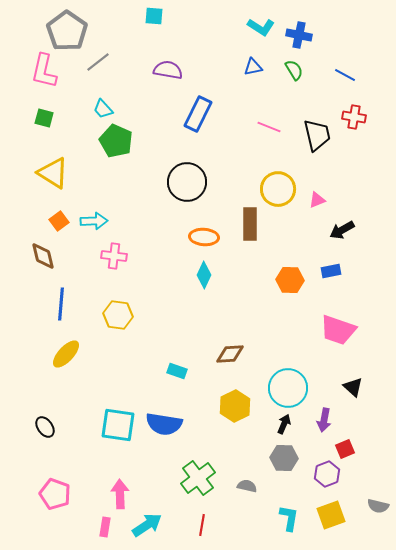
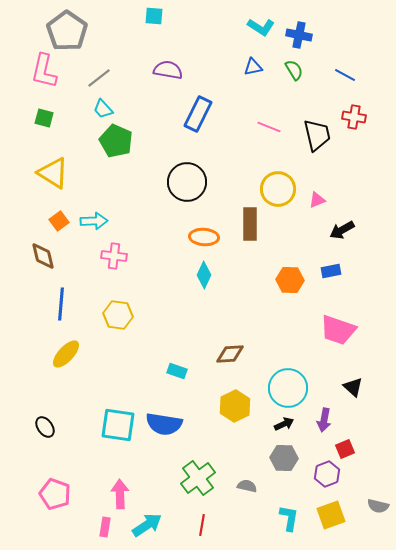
gray line at (98, 62): moved 1 px right, 16 px down
black arrow at (284, 424): rotated 42 degrees clockwise
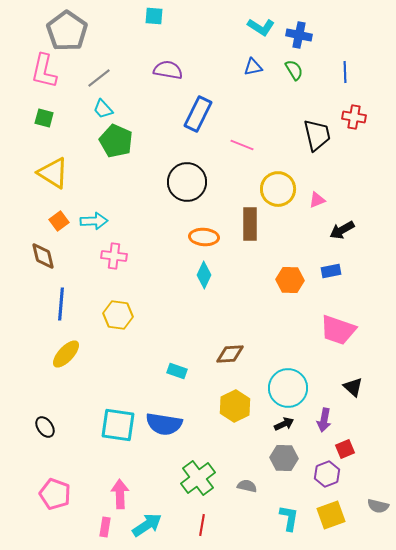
blue line at (345, 75): moved 3 px up; rotated 60 degrees clockwise
pink line at (269, 127): moved 27 px left, 18 px down
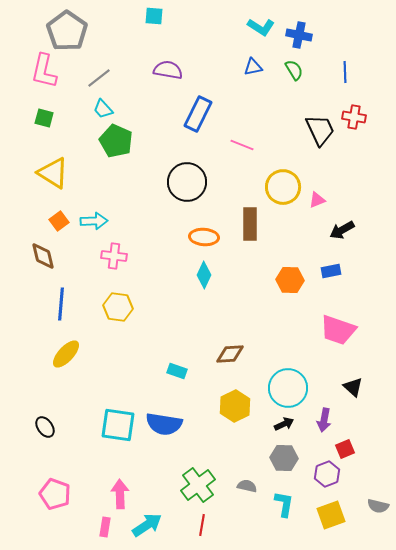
black trapezoid at (317, 135): moved 3 px right, 5 px up; rotated 12 degrees counterclockwise
yellow circle at (278, 189): moved 5 px right, 2 px up
yellow hexagon at (118, 315): moved 8 px up
green cross at (198, 478): moved 7 px down
cyan L-shape at (289, 518): moved 5 px left, 14 px up
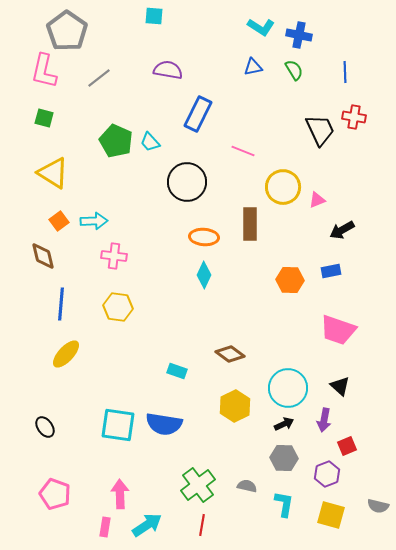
cyan trapezoid at (103, 109): moved 47 px right, 33 px down
pink line at (242, 145): moved 1 px right, 6 px down
brown diamond at (230, 354): rotated 40 degrees clockwise
black triangle at (353, 387): moved 13 px left, 1 px up
red square at (345, 449): moved 2 px right, 3 px up
yellow square at (331, 515): rotated 36 degrees clockwise
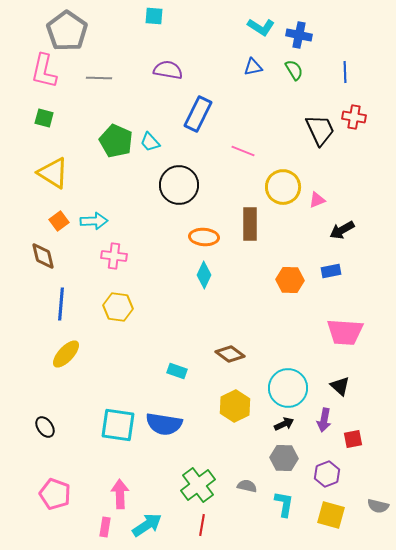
gray line at (99, 78): rotated 40 degrees clockwise
black circle at (187, 182): moved 8 px left, 3 px down
pink trapezoid at (338, 330): moved 7 px right, 2 px down; rotated 15 degrees counterclockwise
red square at (347, 446): moved 6 px right, 7 px up; rotated 12 degrees clockwise
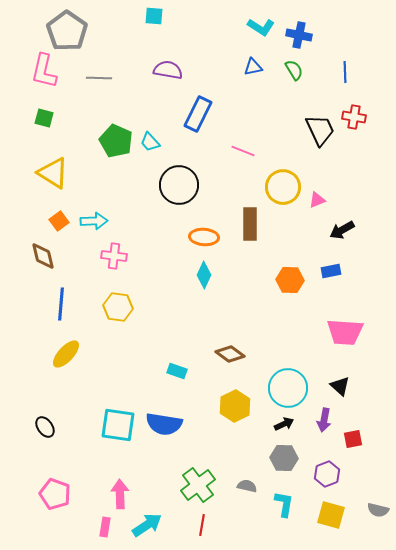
gray semicircle at (378, 506): moved 4 px down
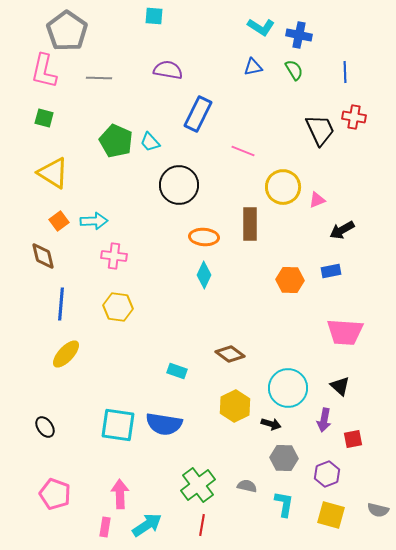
black arrow at (284, 424): moved 13 px left; rotated 42 degrees clockwise
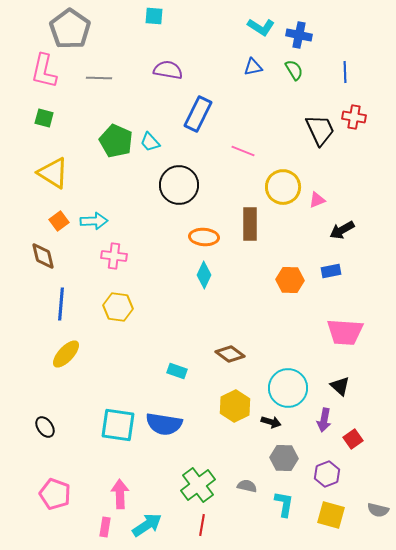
gray pentagon at (67, 31): moved 3 px right, 2 px up
black arrow at (271, 424): moved 2 px up
red square at (353, 439): rotated 24 degrees counterclockwise
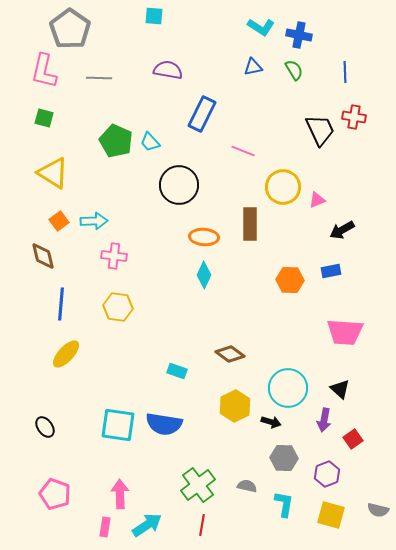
blue rectangle at (198, 114): moved 4 px right
black triangle at (340, 386): moved 3 px down
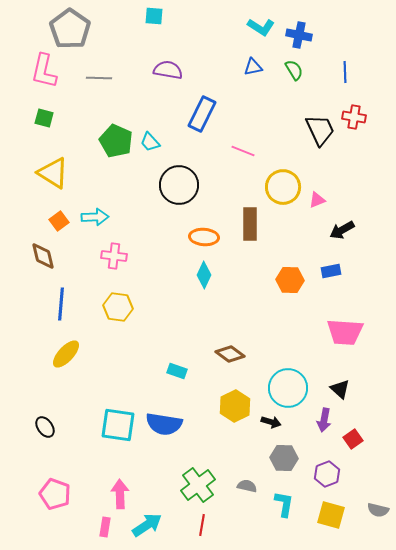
cyan arrow at (94, 221): moved 1 px right, 4 px up
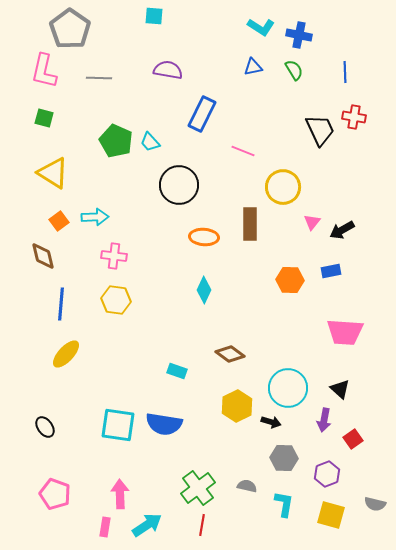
pink triangle at (317, 200): moved 5 px left, 22 px down; rotated 30 degrees counterclockwise
cyan diamond at (204, 275): moved 15 px down
yellow hexagon at (118, 307): moved 2 px left, 7 px up
yellow hexagon at (235, 406): moved 2 px right
green cross at (198, 485): moved 3 px down
gray semicircle at (378, 510): moved 3 px left, 6 px up
